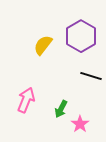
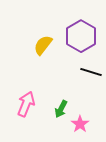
black line: moved 4 px up
pink arrow: moved 4 px down
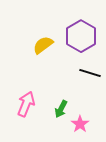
yellow semicircle: rotated 15 degrees clockwise
black line: moved 1 px left, 1 px down
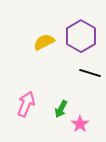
yellow semicircle: moved 1 px right, 3 px up; rotated 10 degrees clockwise
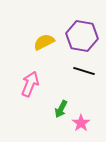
purple hexagon: moved 1 px right; rotated 20 degrees counterclockwise
black line: moved 6 px left, 2 px up
pink arrow: moved 4 px right, 20 px up
pink star: moved 1 px right, 1 px up
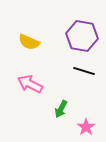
yellow semicircle: moved 15 px left; rotated 130 degrees counterclockwise
pink arrow: rotated 85 degrees counterclockwise
pink star: moved 5 px right, 4 px down
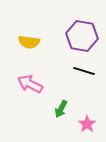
yellow semicircle: rotated 15 degrees counterclockwise
pink star: moved 1 px right, 3 px up
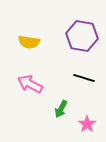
black line: moved 7 px down
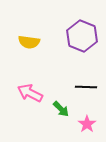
purple hexagon: rotated 12 degrees clockwise
black line: moved 2 px right, 9 px down; rotated 15 degrees counterclockwise
pink arrow: moved 9 px down
green arrow: rotated 72 degrees counterclockwise
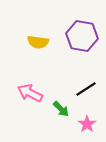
purple hexagon: rotated 12 degrees counterclockwise
yellow semicircle: moved 9 px right
black line: moved 2 px down; rotated 35 degrees counterclockwise
